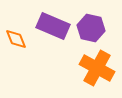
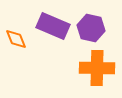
orange cross: rotated 28 degrees counterclockwise
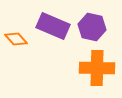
purple hexagon: moved 1 px right, 1 px up
orange diamond: rotated 20 degrees counterclockwise
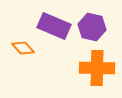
purple rectangle: moved 1 px right
orange diamond: moved 7 px right, 9 px down
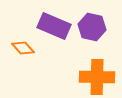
orange cross: moved 9 px down
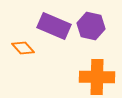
purple hexagon: moved 1 px left, 1 px up
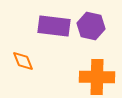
purple rectangle: rotated 16 degrees counterclockwise
orange diamond: moved 13 px down; rotated 20 degrees clockwise
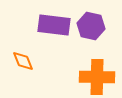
purple rectangle: moved 1 px up
